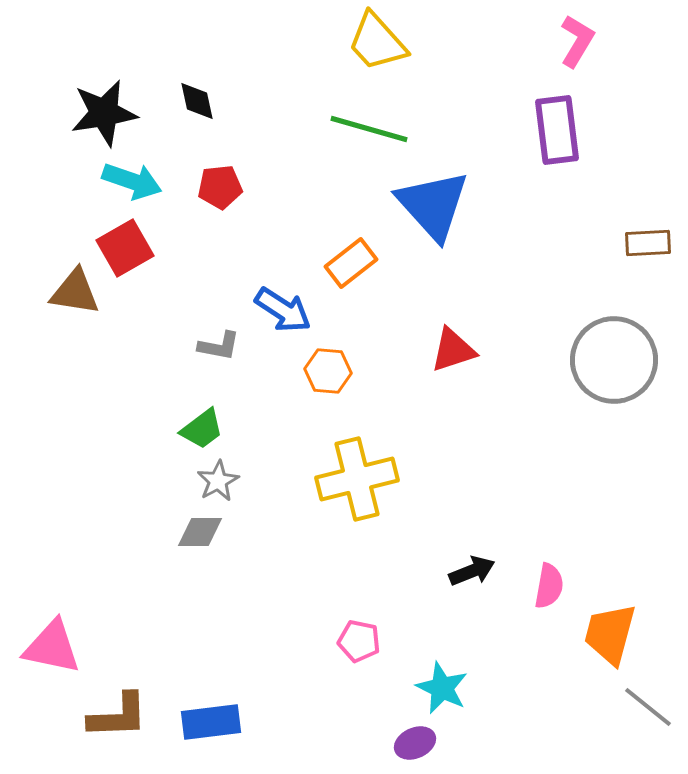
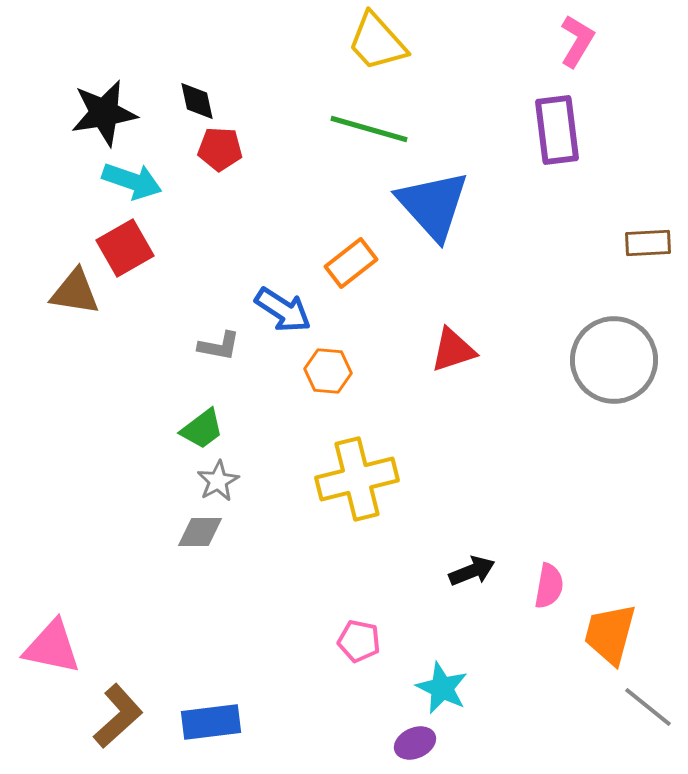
red pentagon: moved 38 px up; rotated 9 degrees clockwise
brown L-shape: rotated 40 degrees counterclockwise
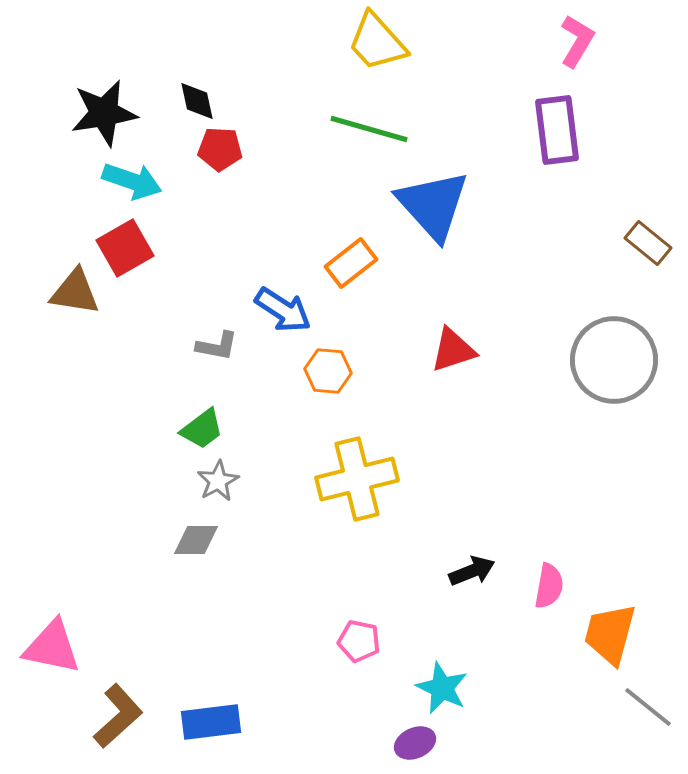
brown rectangle: rotated 42 degrees clockwise
gray L-shape: moved 2 px left
gray diamond: moved 4 px left, 8 px down
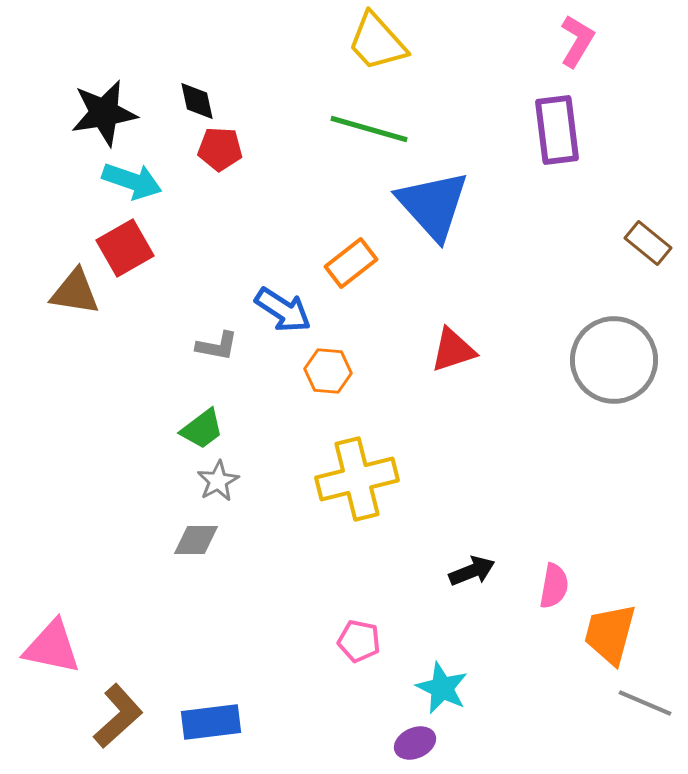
pink semicircle: moved 5 px right
gray line: moved 3 px left, 4 px up; rotated 16 degrees counterclockwise
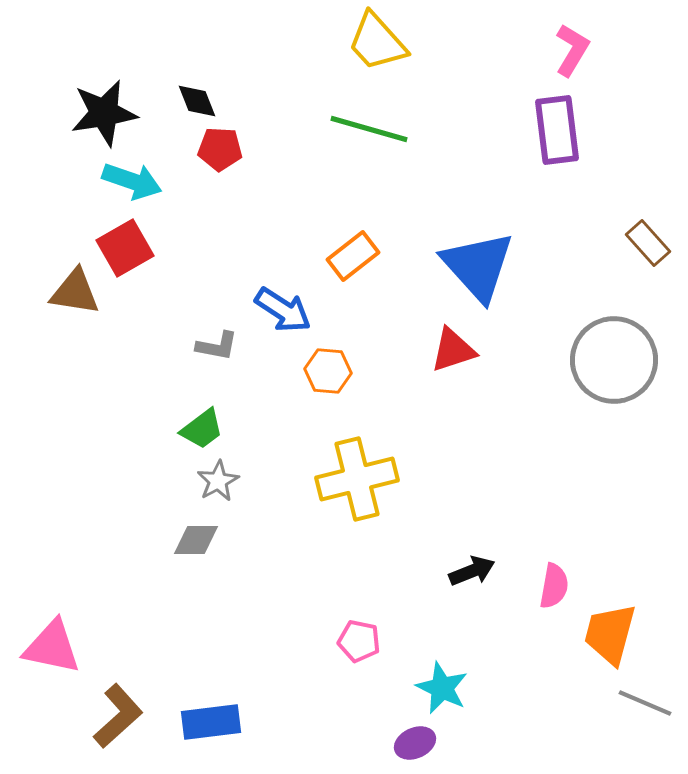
pink L-shape: moved 5 px left, 9 px down
black diamond: rotated 9 degrees counterclockwise
blue triangle: moved 45 px right, 61 px down
brown rectangle: rotated 9 degrees clockwise
orange rectangle: moved 2 px right, 7 px up
